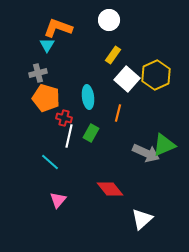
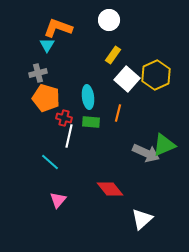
green rectangle: moved 11 px up; rotated 66 degrees clockwise
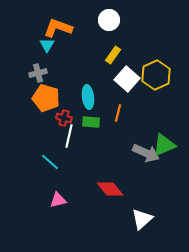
pink triangle: rotated 36 degrees clockwise
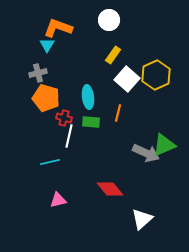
cyan line: rotated 54 degrees counterclockwise
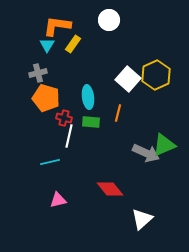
orange L-shape: moved 1 px left, 2 px up; rotated 12 degrees counterclockwise
yellow rectangle: moved 40 px left, 11 px up
white square: moved 1 px right
